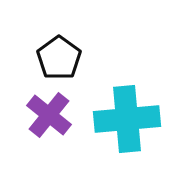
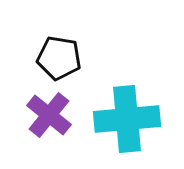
black pentagon: rotated 27 degrees counterclockwise
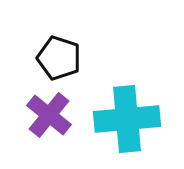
black pentagon: rotated 9 degrees clockwise
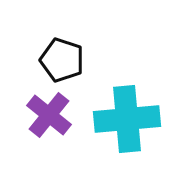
black pentagon: moved 3 px right, 2 px down
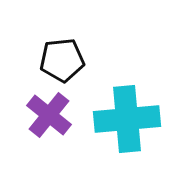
black pentagon: rotated 24 degrees counterclockwise
